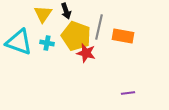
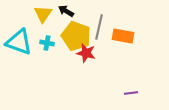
black arrow: rotated 140 degrees clockwise
purple line: moved 3 px right
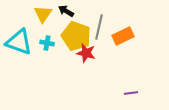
orange rectangle: rotated 35 degrees counterclockwise
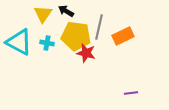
yellow pentagon: rotated 12 degrees counterclockwise
cyan triangle: rotated 8 degrees clockwise
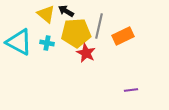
yellow triangle: moved 3 px right; rotated 24 degrees counterclockwise
gray line: moved 1 px up
yellow pentagon: moved 3 px up; rotated 12 degrees counterclockwise
red star: rotated 12 degrees clockwise
purple line: moved 3 px up
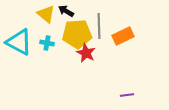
gray line: rotated 15 degrees counterclockwise
yellow pentagon: moved 1 px right, 1 px down
purple line: moved 4 px left, 5 px down
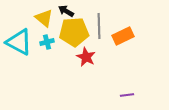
yellow triangle: moved 2 px left, 4 px down
yellow pentagon: moved 3 px left, 2 px up
cyan cross: moved 1 px up; rotated 24 degrees counterclockwise
red star: moved 4 px down
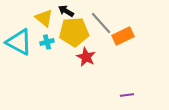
gray line: moved 2 px right, 3 px up; rotated 40 degrees counterclockwise
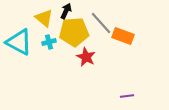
black arrow: rotated 84 degrees clockwise
orange rectangle: rotated 45 degrees clockwise
cyan cross: moved 2 px right
purple line: moved 1 px down
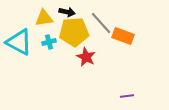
black arrow: moved 1 px right, 1 px down; rotated 77 degrees clockwise
yellow triangle: rotated 48 degrees counterclockwise
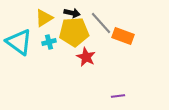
black arrow: moved 5 px right, 1 px down
yellow triangle: rotated 24 degrees counterclockwise
cyan triangle: rotated 8 degrees clockwise
purple line: moved 9 px left
